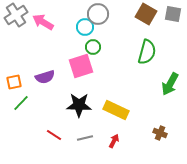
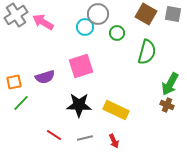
green circle: moved 24 px right, 14 px up
brown cross: moved 7 px right, 28 px up
red arrow: rotated 128 degrees clockwise
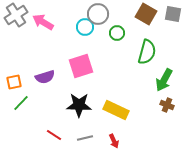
green arrow: moved 6 px left, 4 px up
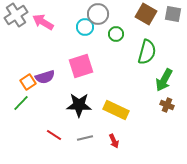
green circle: moved 1 px left, 1 px down
orange square: moved 14 px right; rotated 21 degrees counterclockwise
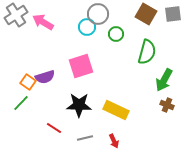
gray square: rotated 18 degrees counterclockwise
cyan circle: moved 2 px right
orange square: rotated 21 degrees counterclockwise
red line: moved 7 px up
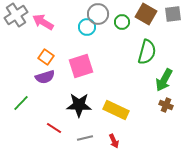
green circle: moved 6 px right, 12 px up
orange square: moved 18 px right, 25 px up
brown cross: moved 1 px left
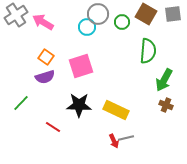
green semicircle: moved 1 px right, 1 px up; rotated 10 degrees counterclockwise
red line: moved 1 px left, 1 px up
gray line: moved 41 px right
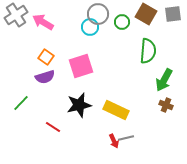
cyan circle: moved 3 px right
black star: rotated 15 degrees counterclockwise
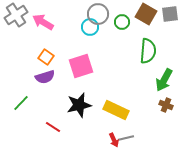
gray square: moved 3 px left
red arrow: moved 1 px up
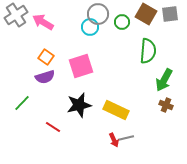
green line: moved 1 px right
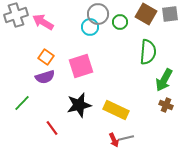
gray cross: rotated 15 degrees clockwise
green circle: moved 2 px left
green semicircle: moved 1 px down
red line: moved 1 px left, 1 px down; rotated 21 degrees clockwise
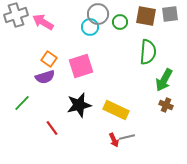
brown square: moved 2 px down; rotated 20 degrees counterclockwise
orange square: moved 3 px right, 2 px down
gray line: moved 1 px right, 1 px up
